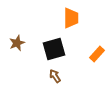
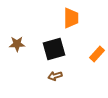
brown star: moved 1 px down; rotated 21 degrees clockwise
brown arrow: rotated 72 degrees counterclockwise
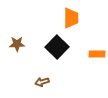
black square: moved 3 px right, 2 px up; rotated 30 degrees counterclockwise
orange rectangle: rotated 49 degrees clockwise
brown arrow: moved 13 px left, 6 px down
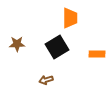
orange trapezoid: moved 1 px left
black square: rotated 15 degrees clockwise
brown arrow: moved 4 px right, 2 px up
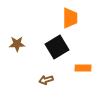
orange rectangle: moved 14 px left, 14 px down
